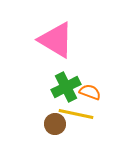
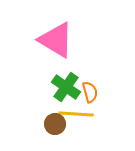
green cross: rotated 28 degrees counterclockwise
orange semicircle: rotated 55 degrees clockwise
yellow line: rotated 8 degrees counterclockwise
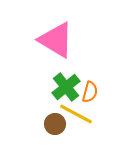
green cross: rotated 16 degrees clockwise
orange semicircle: rotated 30 degrees clockwise
yellow line: rotated 24 degrees clockwise
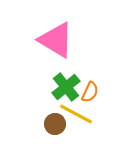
orange semicircle: rotated 10 degrees clockwise
